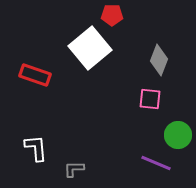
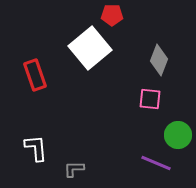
red rectangle: rotated 52 degrees clockwise
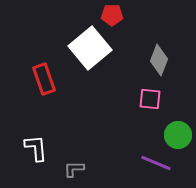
red rectangle: moved 9 px right, 4 px down
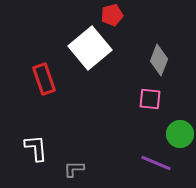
red pentagon: rotated 15 degrees counterclockwise
green circle: moved 2 px right, 1 px up
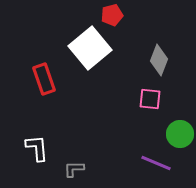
white L-shape: moved 1 px right
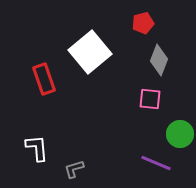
red pentagon: moved 31 px right, 8 px down
white square: moved 4 px down
gray L-shape: rotated 15 degrees counterclockwise
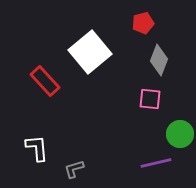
red rectangle: moved 1 px right, 2 px down; rotated 24 degrees counterclockwise
purple line: rotated 36 degrees counterclockwise
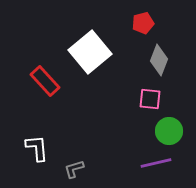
green circle: moved 11 px left, 3 px up
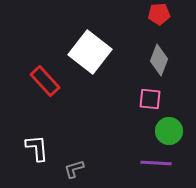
red pentagon: moved 16 px right, 9 px up; rotated 10 degrees clockwise
white square: rotated 12 degrees counterclockwise
purple line: rotated 16 degrees clockwise
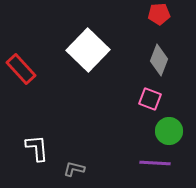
white square: moved 2 px left, 2 px up; rotated 6 degrees clockwise
red rectangle: moved 24 px left, 12 px up
pink square: rotated 15 degrees clockwise
purple line: moved 1 px left
gray L-shape: rotated 30 degrees clockwise
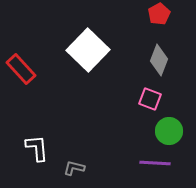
red pentagon: rotated 25 degrees counterclockwise
gray L-shape: moved 1 px up
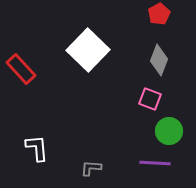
gray L-shape: moved 17 px right; rotated 10 degrees counterclockwise
